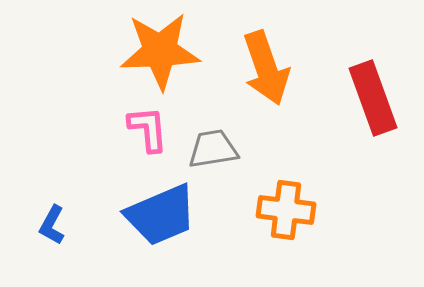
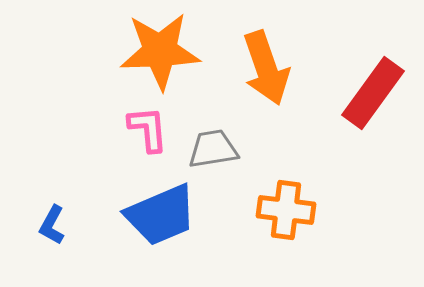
red rectangle: moved 5 px up; rotated 56 degrees clockwise
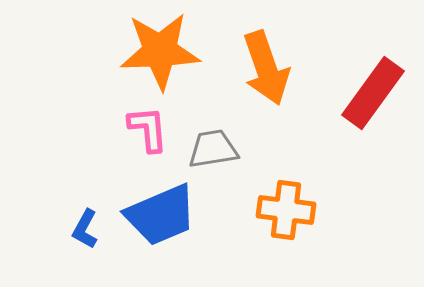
blue L-shape: moved 33 px right, 4 px down
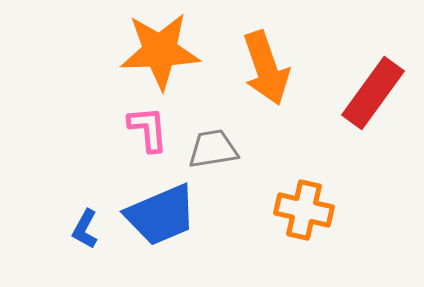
orange cross: moved 18 px right; rotated 6 degrees clockwise
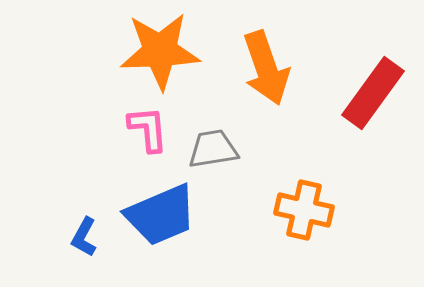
blue L-shape: moved 1 px left, 8 px down
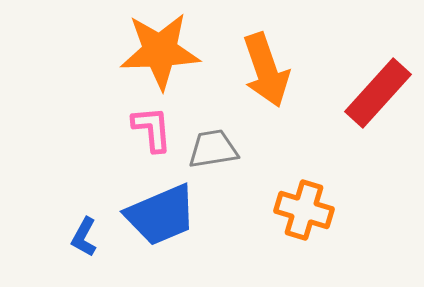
orange arrow: moved 2 px down
red rectangle: moved 5 px right; rotated 6 degrees clockwise
pink L-shape: moved 4 px right
orange cross: rotated 4 degrees clockwise
